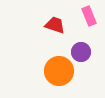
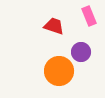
red trapezoid: moved 1 px left, 1 px down
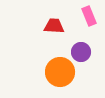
red trapezoid: rotated 15 degrees counterclockwise
orange circle: moved 1 px right, 1 px down
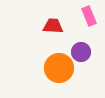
red trapezoid: moved 1 px left
orange circle: moved 1 px left, 4 px up
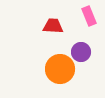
orange circle: moved 1 px right, 1 px down
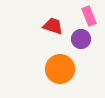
red trapezoid: rotated 15 degrees clockwise
purple circle: moved 13 px up
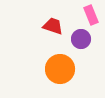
pink rectangle: moved 2 px right, 1 px up
